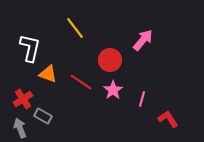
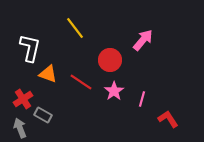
pink star: moved 1 px right, 1 px down
gray rectangle: moved 1 px up
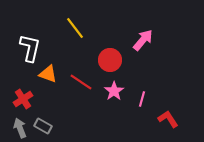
gray rectangle: moved 11 px down
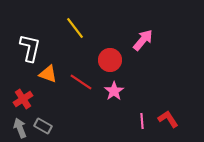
pink line: moved 22 px down; rotated 21 degrees counterclockwise
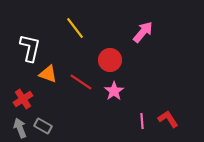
pink arrow: moved 8 px up
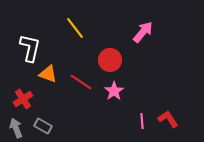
gray arrow: moved 4 px left
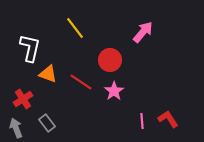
gray rectangle: moved 4 px right, 3 px up; rotated 24 degrees clockwise
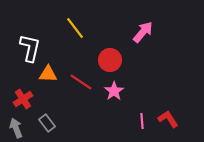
orange triangle: rotated 18 degrees counterclockwise
